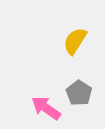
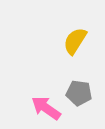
gray pentagon: rotated 25 degrees counterclockwise
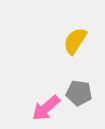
pink arrow: rotated 76 degrees counterclockwise
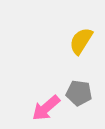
yellow semicircle: moved 6 px right
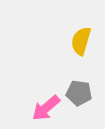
yellow semicircle: rotated 16 degrees counterclockwise
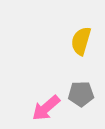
gray pentagon: moved 2 px right, 1 px down; rotated 10 degrees counterclockwise
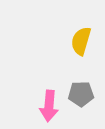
pink arrow: moved 3 px right, 2 px up; rotated 44 degrees counterclockwise
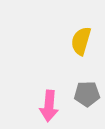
gray pentagon: moved 6 px right
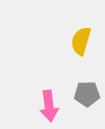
pink arrow: rotated 12 degrees counterclockwise
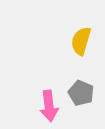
gray pentagon: moved 6 px left, 1 px up; rotated 25 degrees clockwise
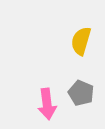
pink arrow: moved 2 px left, 2 px up
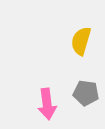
gray pentagon: moved 5 px right; rotated 15 degrees counterclockwise
